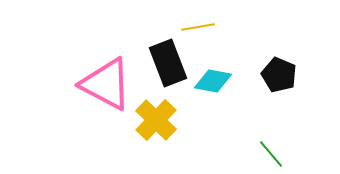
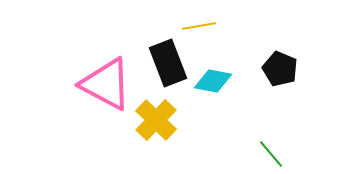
yellow line: moved 1 px right, 1 px up
black pentagon: moved 1 px right, 6 px up
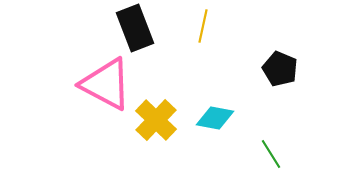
yellow line: moved 4 px right; rotated 68 degrees counterclockwise
black rectangle: moved 33 px left, 35 px up
cyan diamond: moved 2 px right, 37 px down
green line: rotated 8 degrees clockwise
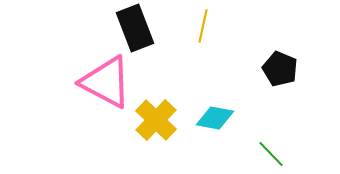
pink triangle: moved 2 px up
green line: rotated 12 degrees counterclockwise
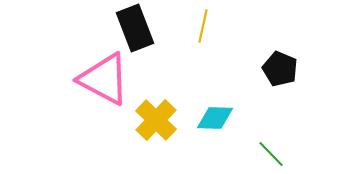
pink triangle: moved 2 px left, 3 px up
cyan diamond: rotated 9 degrees counterclockwise
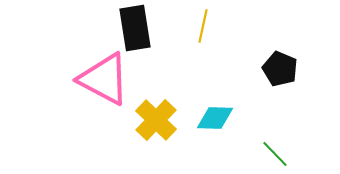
black rectangle: rotated 12 degrees clockwise
green line: moved 4 px right
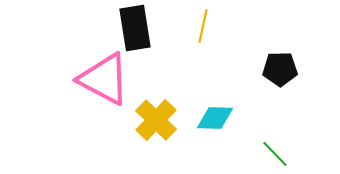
black pentagon: rotated 24 degrees counterclockwise
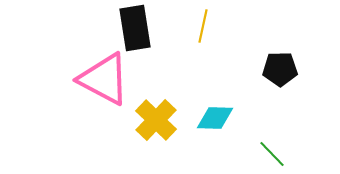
green line: moved 3 px left
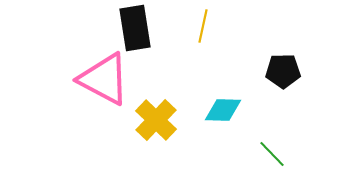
black pentagon: moved 3 px right, 2 px down
cyan diamond: moved 8 px right, 8 px up
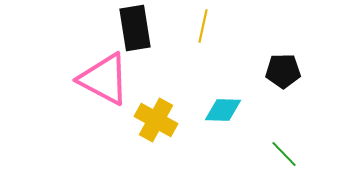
yellow cross: rotated 15 degrees counterclockwise
green line: moved 12 px right
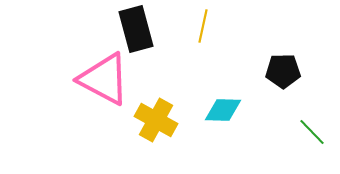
black rectangle: moved 1 px right, 1 px down; rotated 6 degrees counterclockwise
green line: moved 28 px right, 22 px up
